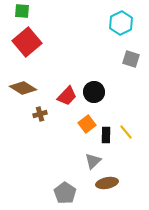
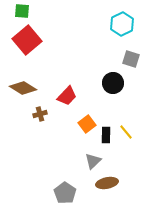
cyan hexagon: moved 1 px right, 1 px down
red square: moved 2 px up
black circle: moved 19 px right, 9 px up
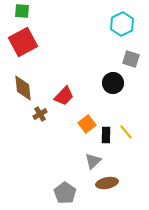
red square: moved 4 px left, 2 px down; rotated 12 degrees clockwise
brown diamond: rotated 52 degrees clockwise
red trapezoid: moved 3 px left
brown cross: rotated 16 degrees counterclockwise
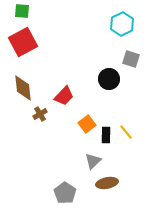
black circle: moved 4 px left, 4 px up
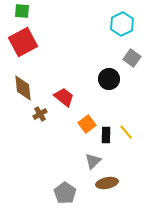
gray square: moved 1 px right, 1 px up; rotated 18 degrees clockwise
red trapezoid: moved 1 px down; rotated 95 degrees counterclockwise
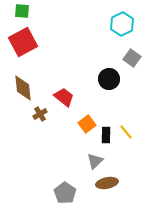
gray triangle: moved 2 px right
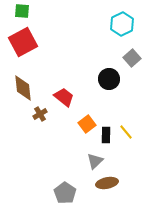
gray square: rotated 12 degrees clockwise
